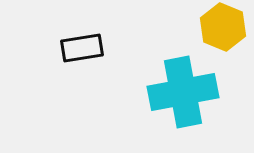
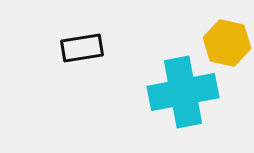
yellow hexagon: moved 4 px right, 16 px down; rotated 9 degrees counterclockwise
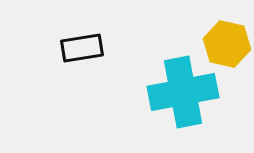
yellow hexagon: moved 1 px down
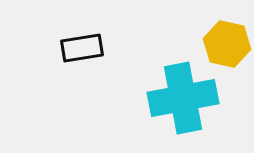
cyan cross: moved 6 px down
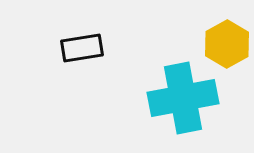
yellow hexagon: rotated 18 degrees clockwise
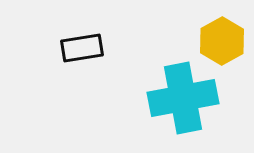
yellow hexagon: moved 5 px left, 3 px up
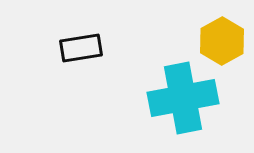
black rectangle: moved 1 px left
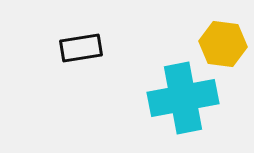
yellow hexagon: moved 1 px right, 3 px down; rotated 24 degrees counterclockwise
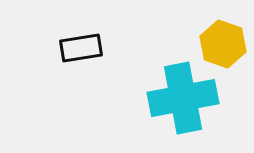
yellow hexagon: rotated 12 degrees clockwise
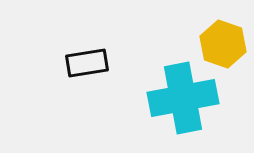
black rectangle: moved 6 px right, 15 px down
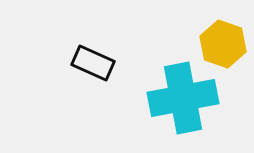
black rectangle: moved 6 px right; rotated 33 degrees clockwise
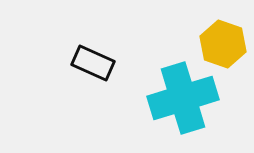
cyan cross: rotated 6 degrees counterclockwise
